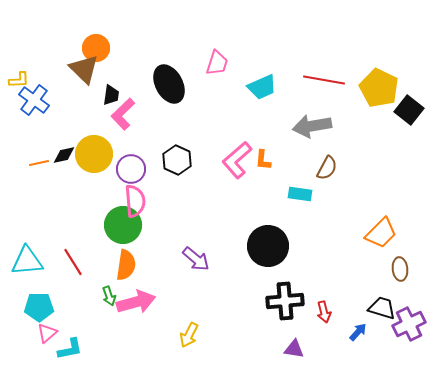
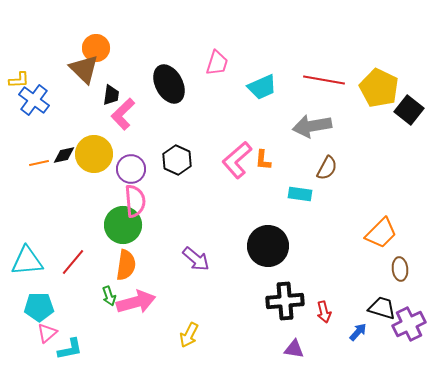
red line at (73, 262): rotated 72 degrees clockwise
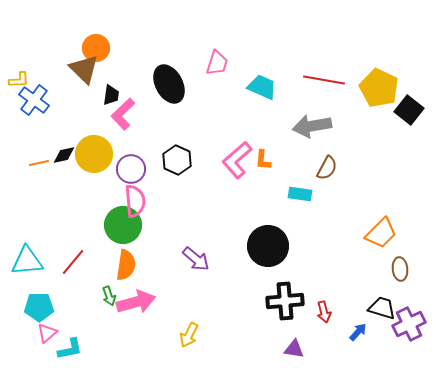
cyan trapezoid at (262, 87): rotated 132 degrees counterclockwise
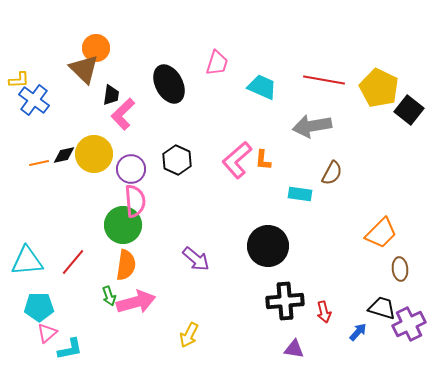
brown semicircle at (327, 168): moved 5 px right, 5 px down
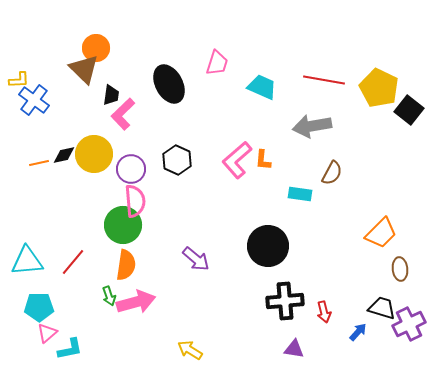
yellow arrow at (189, 335): moved 1 px right, 15 px down; rotated 95 degrees clockwise
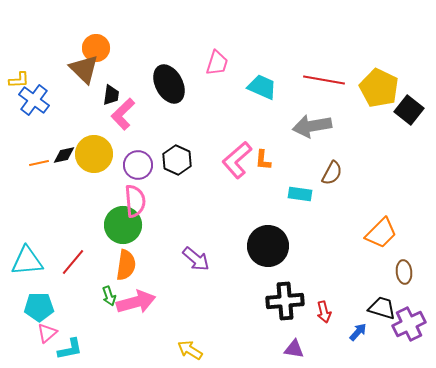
purple circle at (131, 169): moved 7 px right, 4 px up
brown ellipse at (400, 269): moved 4 px right, 3 px down
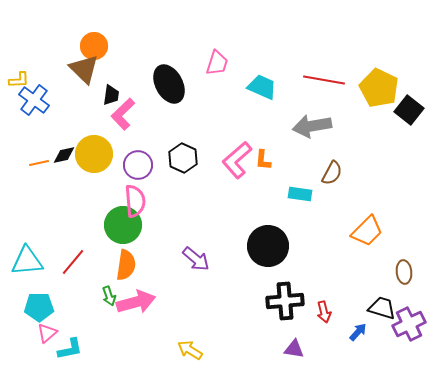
orange circle at (96, 48): moved 2 px left, 2 px up
black hexagon at (177, 160): moved 6 px right, 2 px up
orange trapezoid at (381, 233): moved 14 px left, 2 px up
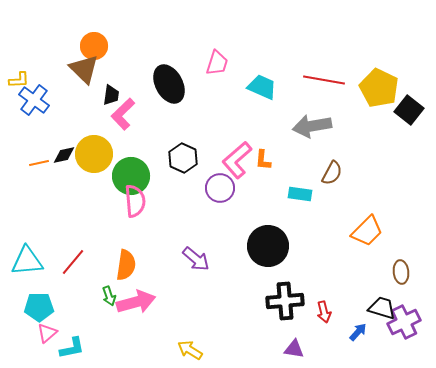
purple circle at (138, 165): moved 82 px right, 23 px down
green circle at (123, 225): moved 8 px right, 49 px up
brown ellipse at (404, 272): moved 3 px left
purple cross at (409, 324): moved 5 px left, 2 px up
cyan L-shape at (70, 349): moved 2 px right, 1 px up
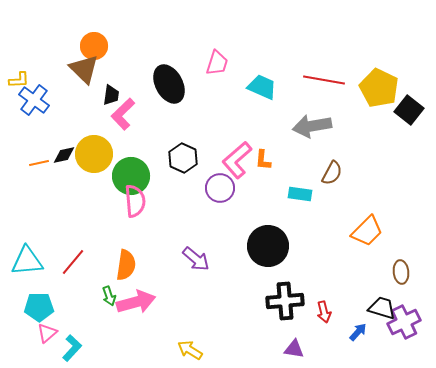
cyan L-shape at (72, 348): rotated 36 degrees counterclockwise
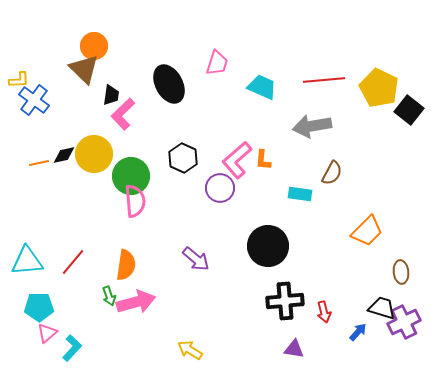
red line at (324, 80): rotated 15 degrees counterclockwise
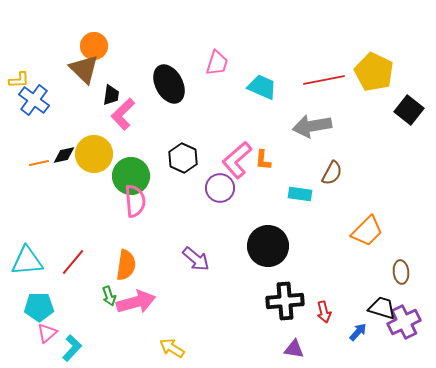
red line at (324, 80): rotated 6 degrees counterclockwise
yellow pentagon at (379, 88): moved 5 px left, 16 px up
yellow arrow at (190, 350): moved 18 px left, 2 px up
